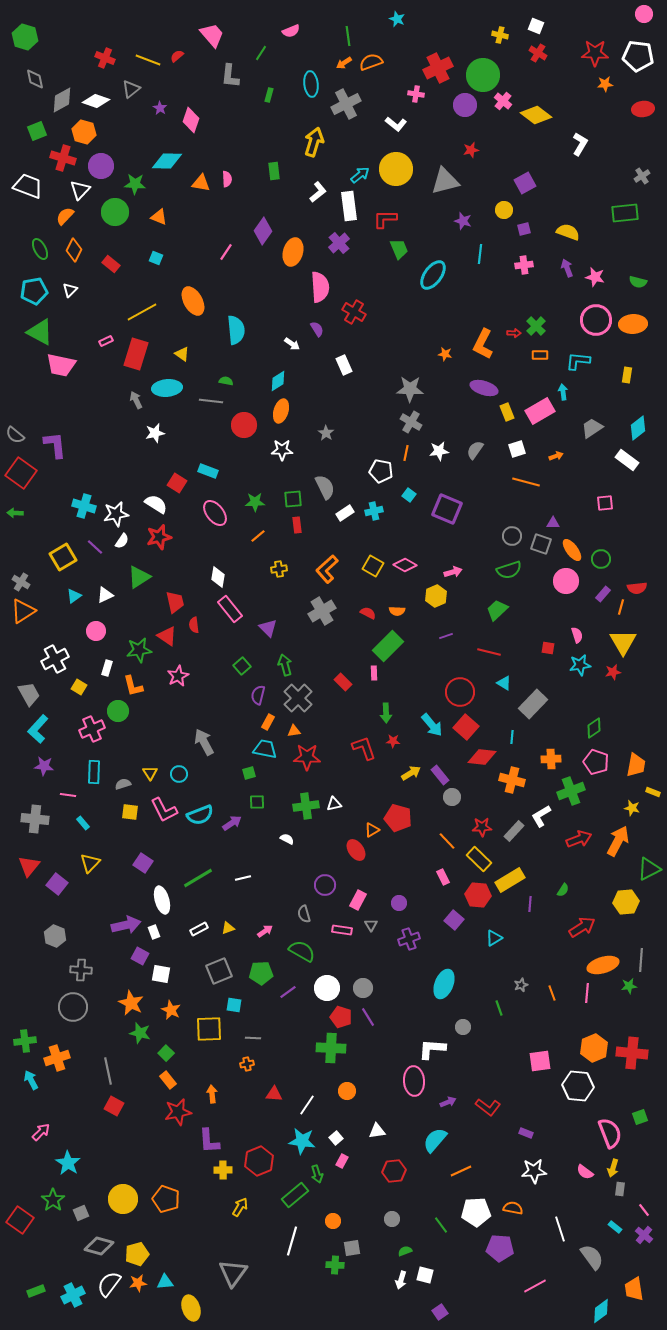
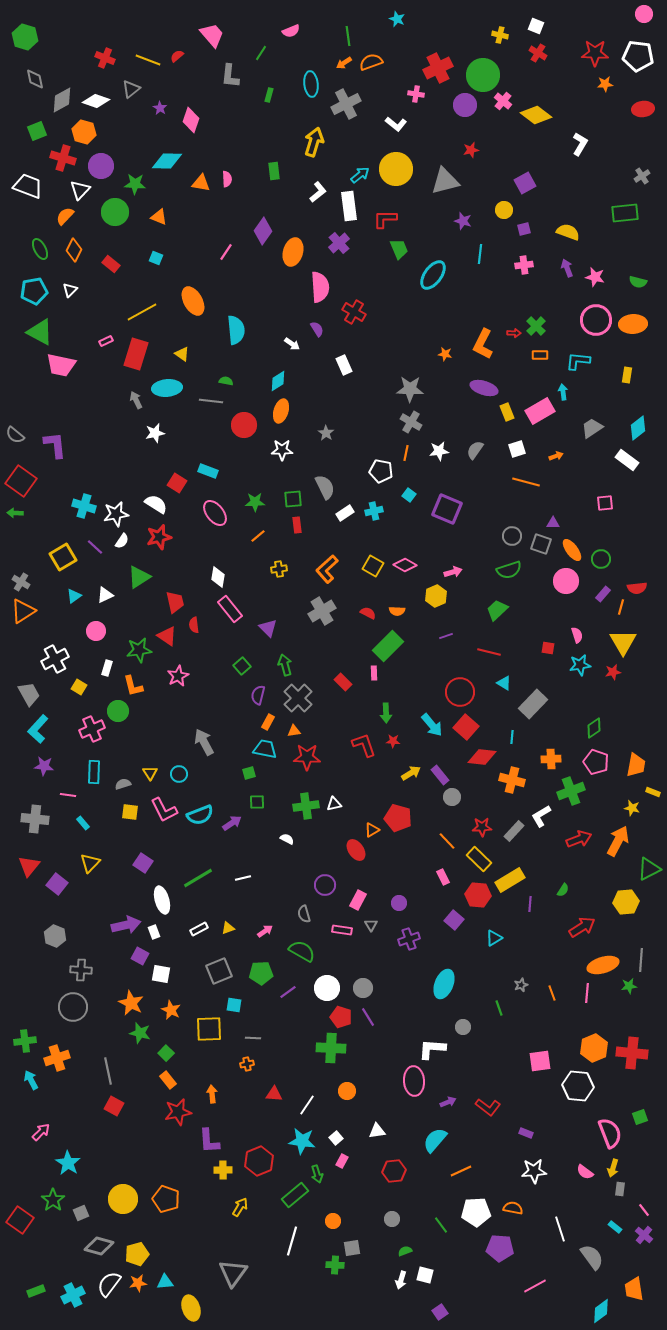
red square at (21, 473): moved 8 px down
red L-shape at (364, 748): moved 3 px up
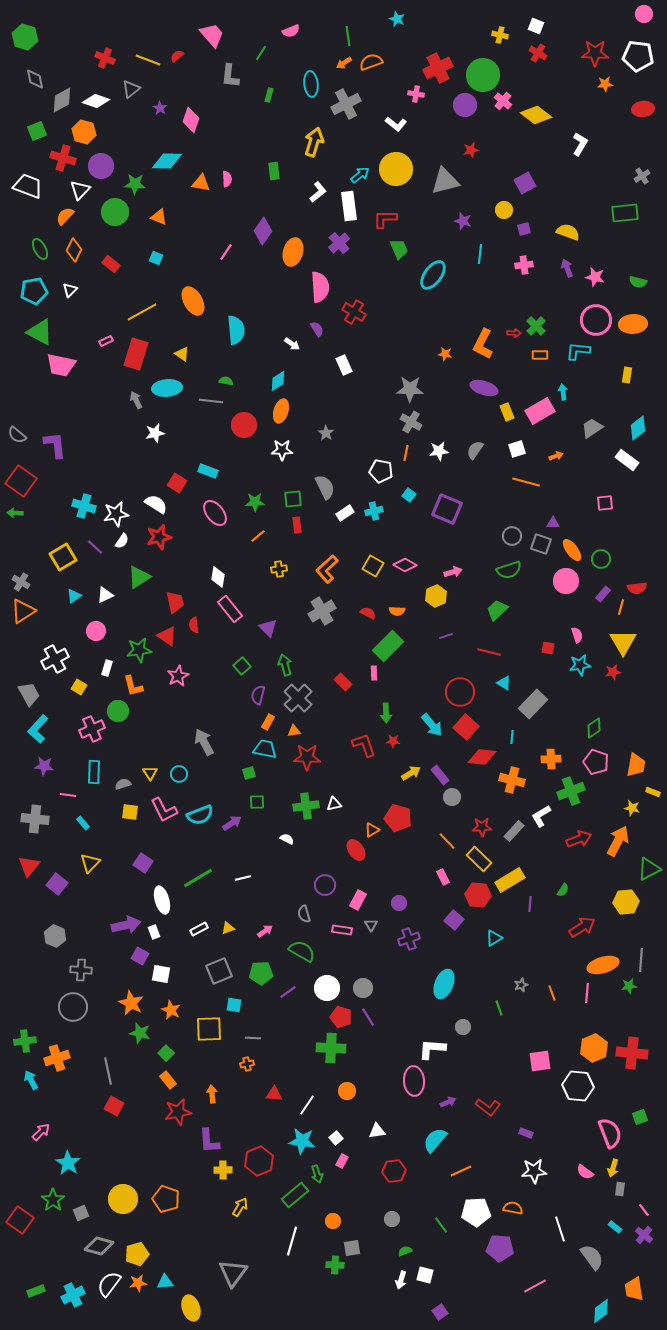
cyan L-shape at (578, 361): moved 10 px up
gray semicircle at (15, 435): moved 2 px right
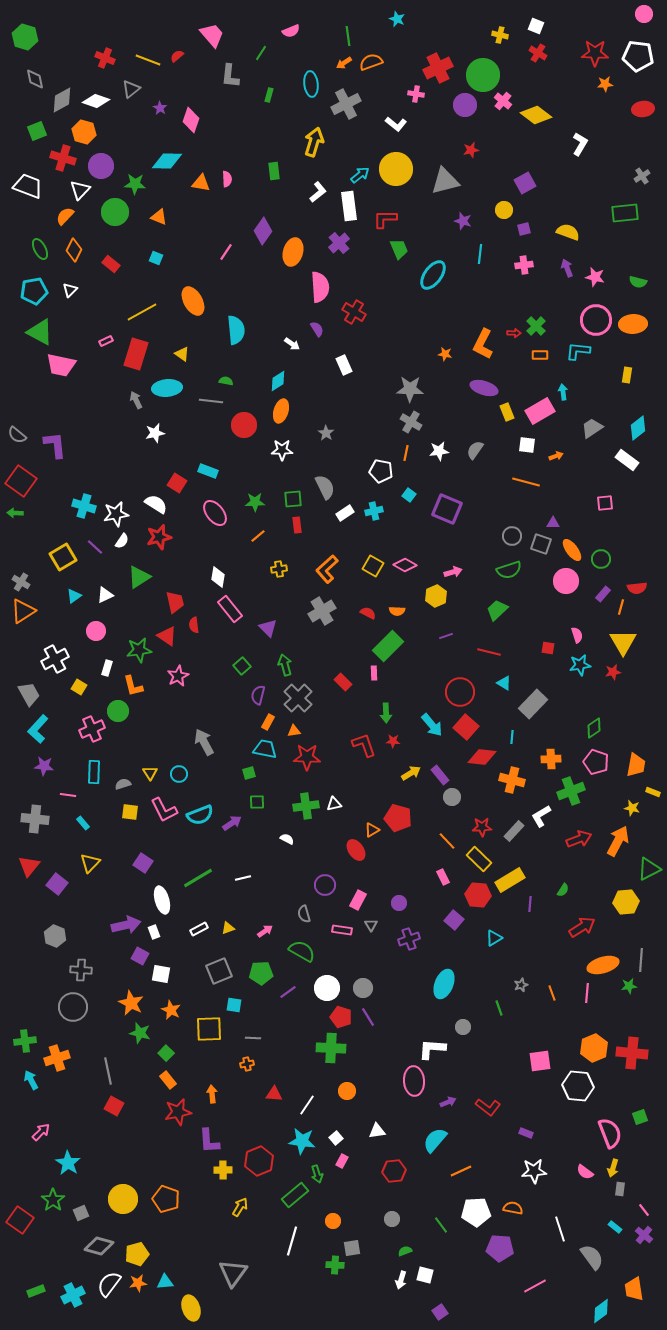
white square at (517, 449): moved 10 px right, 4 px up; rotated 24 degrees clockwise
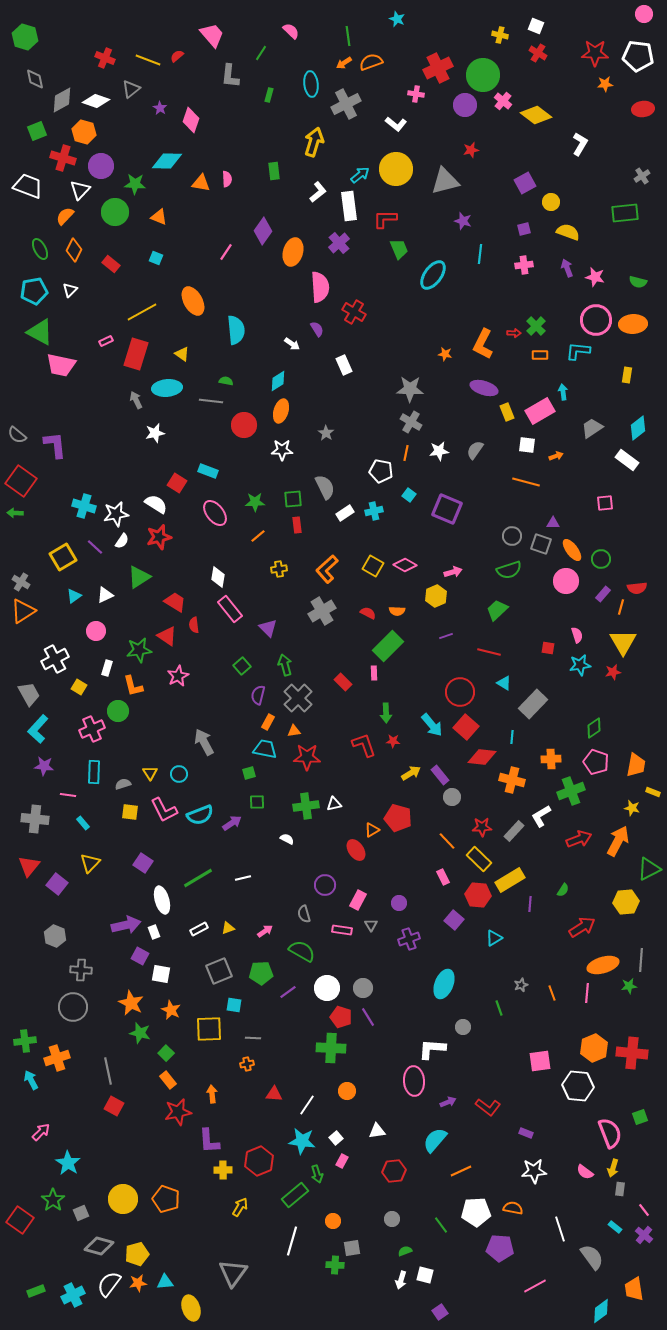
pink semicircle at (291, 31): rotated 114 degrees counterclockwise
yellow circle at (504, 210): moved 47 px right, 8 px up
red trapezoid at (175, 602): rotated 45 degrees counterclockwise
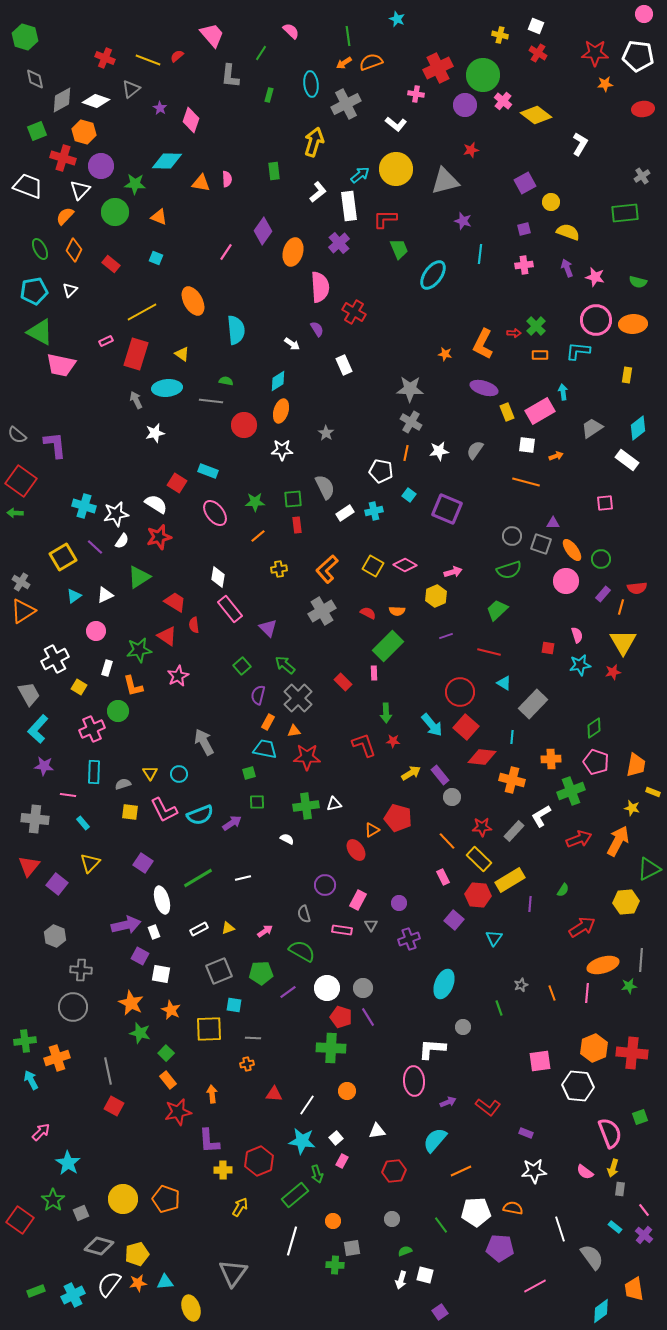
green arrow at (285, 665): rotated 35 degrees counterclockwise
cyan triangle at (494, 938): rotated 24 degrees counterclockwise
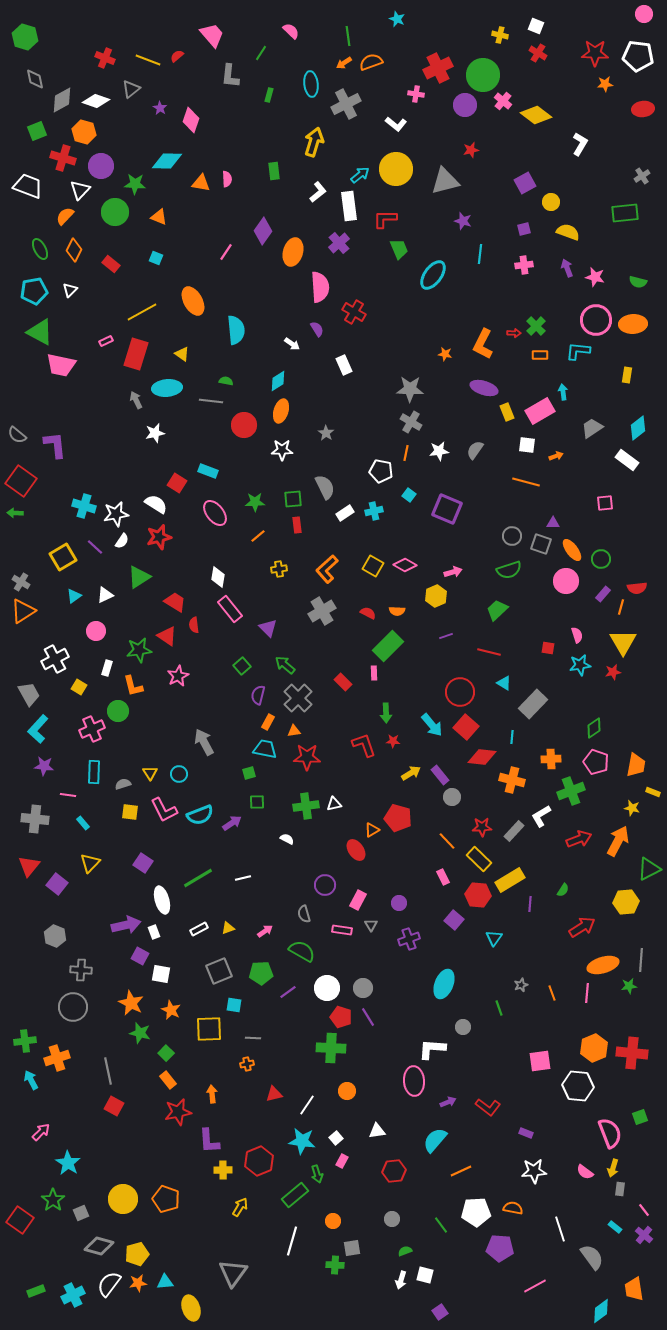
red triangle at (274, 1094): rotated 18 degrees counterclockwise
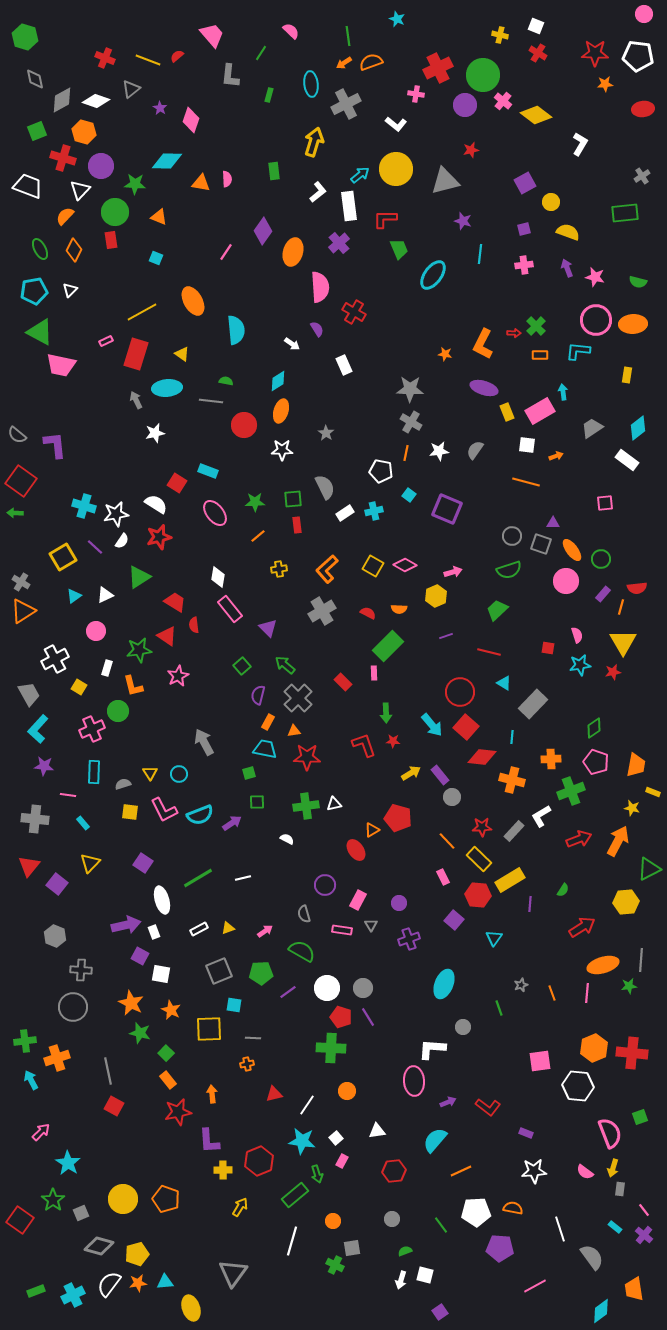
red rectangle at (111, 264): moved 24 px up; rotated 42 degrees clockwise
orange semicircle at (397, 611): moved 2 px right, 2 px up
green cross at (335, 1265): rotated 24 degrees clockwise
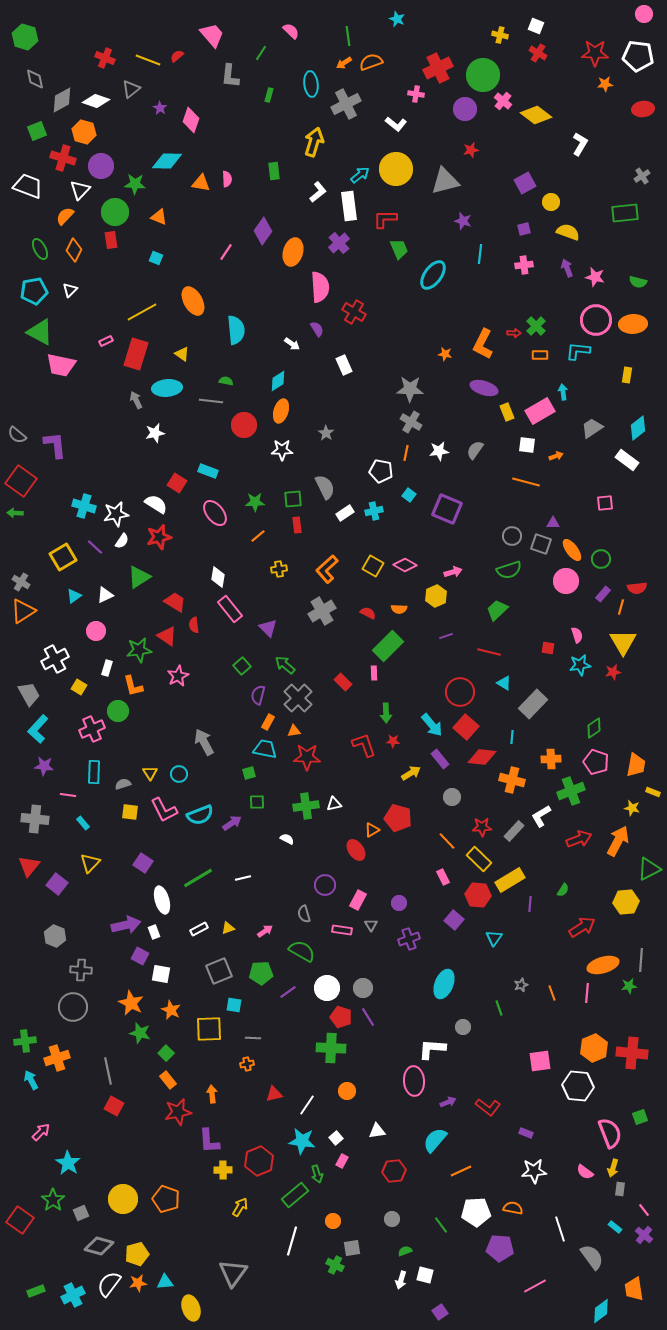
purple circle at (465, 105): moved 4 px down
purple rectangle at (440, 775): moved 16 px up
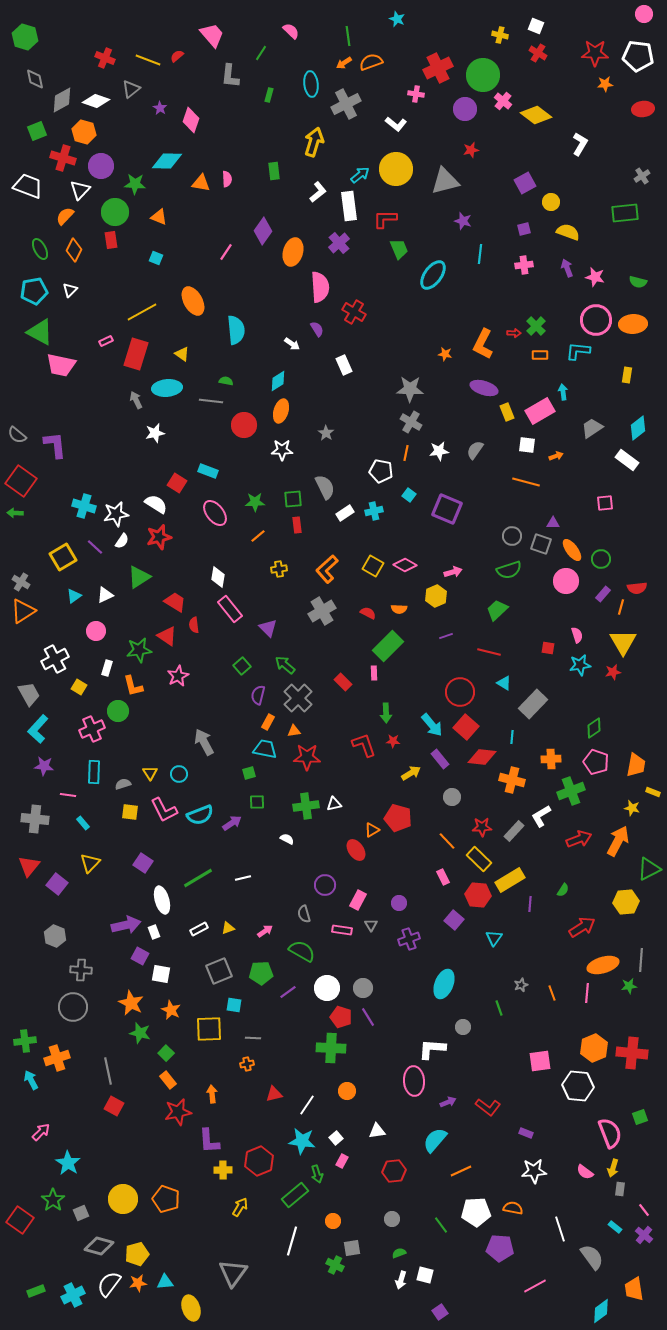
green semicircle at (405, 1251): moved 6 px left, 2 px down
